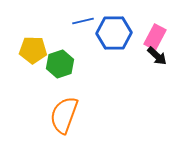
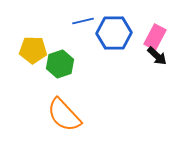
orange semicircle: rotated 63 degrees counterclockwise
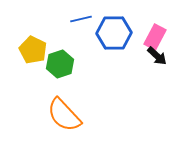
blue line: moved 2 px left, 2 px up
yellow pentagon: rotated 24 degrees clockwise
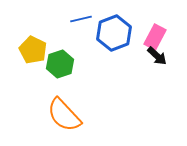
blue hexagon: rotated 20 degrees counterclockwise
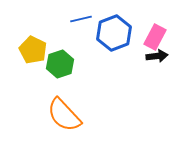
black arrow: rotated 50 degrees counterclockwise
